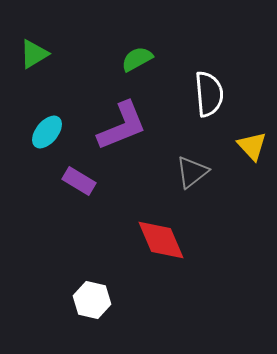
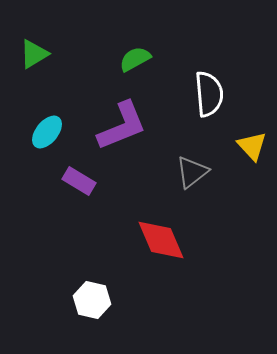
green semicircle: moved 2 px left
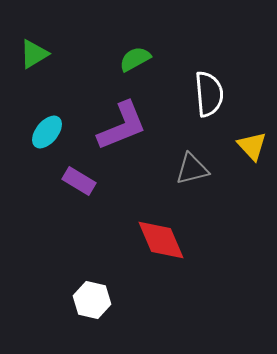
gray triangle: moved 3 px up; rotated 24 degrees clockwise
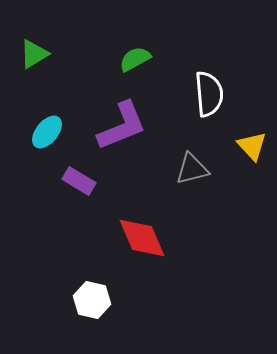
red diamond: moved 19 px left, 2 px up
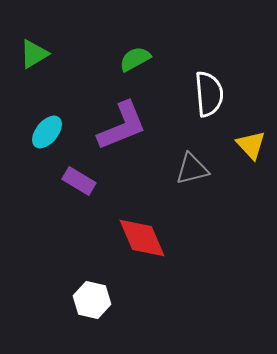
yellow triangle: moved 1 px left, 1 px up
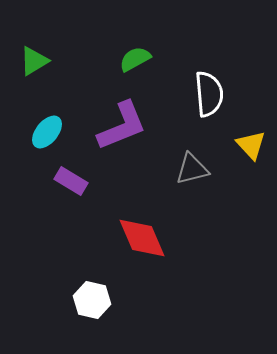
green triangle: moved 7 px down
purple rectangle: moved 8 px left
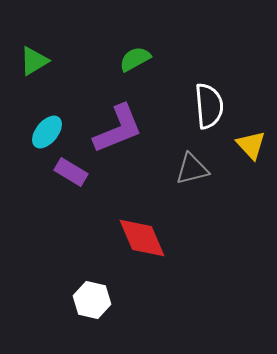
white semicircle: moved 12 px down
purple L-shape: moved 4 px left, 3 px down
purple rectangle: moved 9 px up
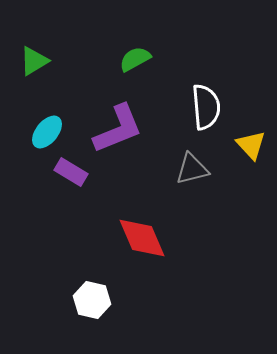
white semicircle: moved 3 px left, 1 px down
